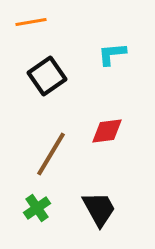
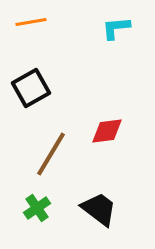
cyan L-shape: moved 4 px right, 26 px up
black square: moved 16 px left, 12 px down; rotated 6 degrees clockwise
black trapezoid: rotated 24 degrees counterclockwise
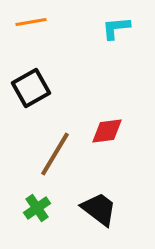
brown line: moved 4 px right
